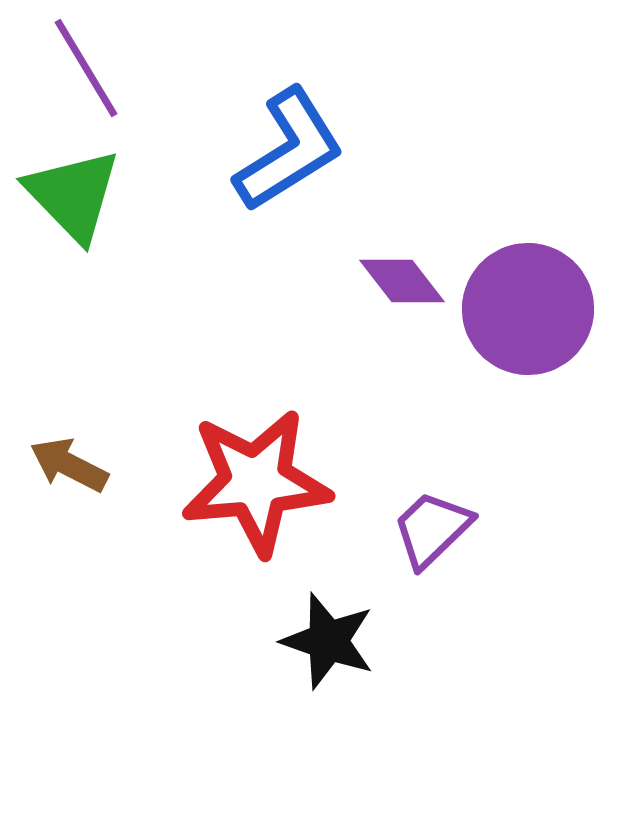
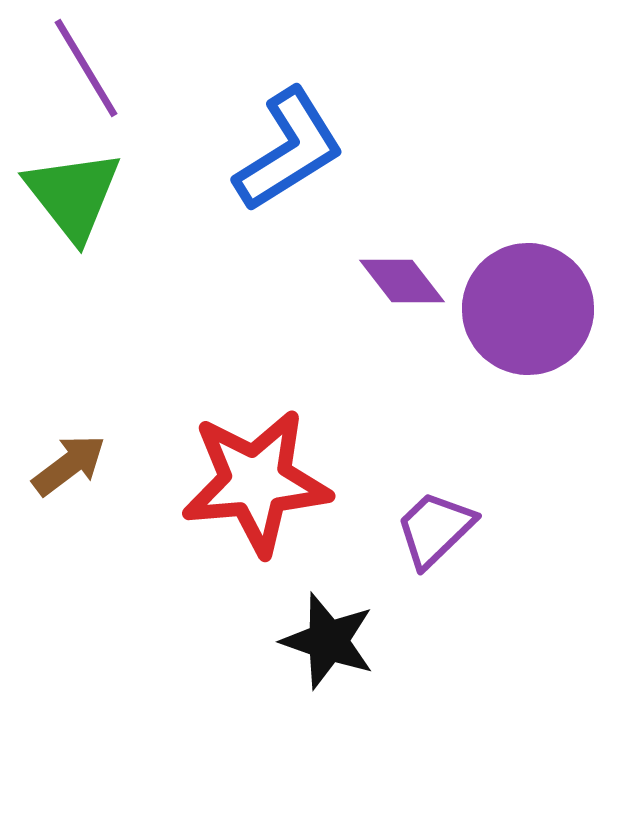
green triangle: rotated 6 degrees clockwise
brown arrow: rotated 116 degrees clockwise
purple trapezoid: moved 3 px right
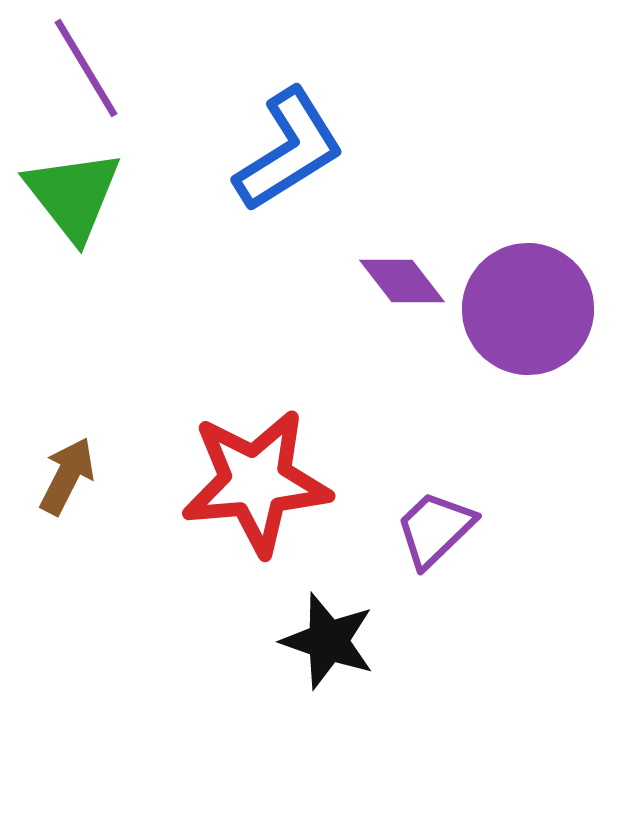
brown arrow: moved 2 px left, 11 px down; rotated 26 degrees counterclockwise
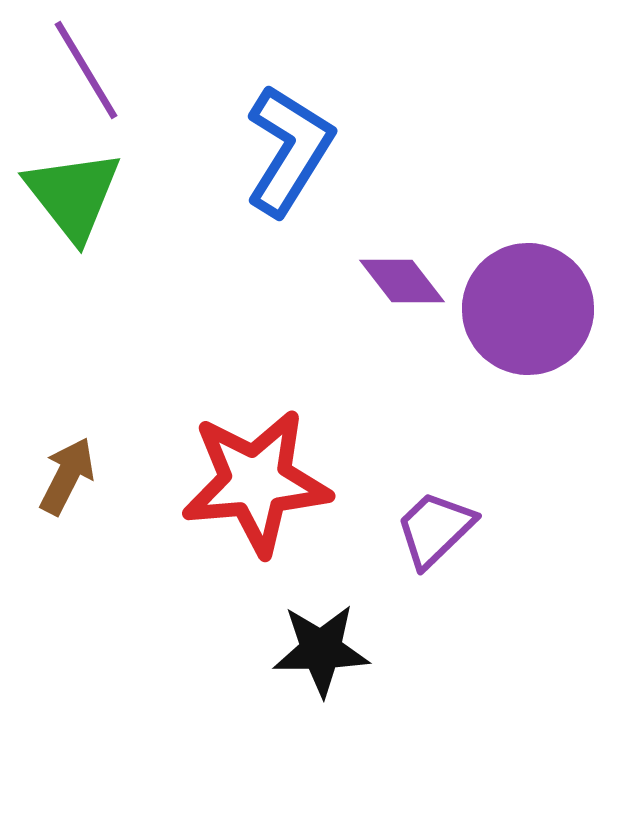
purple line: moved 2 px down
blue L-shape: rotated 26 degrees counterclockwise
black star: moved 7 px left, 9 px down; rotated 20 degrees counterclockwise
